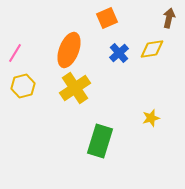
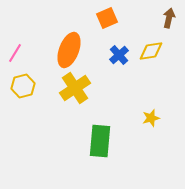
yellow diamond: moved 1 px left, 2 px down
blue cross: moved 2 px down
green rectangle: rotated 12 degrees counterclockwise
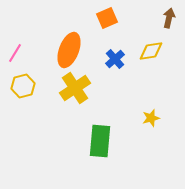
blue cross: moved 4 px left, 4 px down
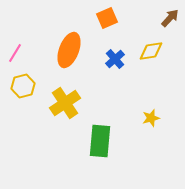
brown arrow: moved 1 px right; rotated 30 degrees clockwise
yellow cross: moved 10 px left, 15 px down
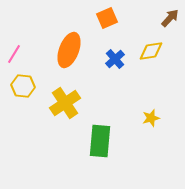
pink line: moved 1 px left, 1 px down
yellow hexagon: rotated 20 degrees clockwise
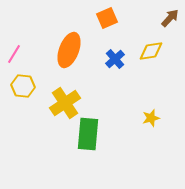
green rectangle: moved 12 px left, 7 px up
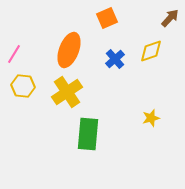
yellow diamond: rotated 10 degrees counterclockwise
yellow cross: moved 2 px right, 11 px up
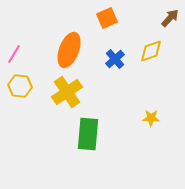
yellow hexagon: moved 3 px left
yellow star: rotated 18 degrees clockwise
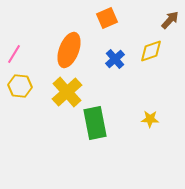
brown arrow: moved 2 px down
yellow cross: rotated 8 degrees counterclockwise
yellow star: moved 1 px left, 1 px down
green rectangle: moved 7 px right, 11 px up; rotated 16 degrees counterclockwise
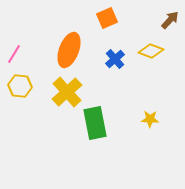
yellow diamond: rotated 40 degrees clockwise
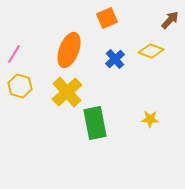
yellow hexagon: rotated 10 degrees clockwise
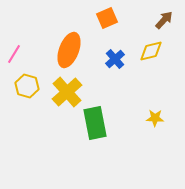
brown arrow: moved 6 px left
yellow diamond: rotated 35 degrees counterclockwise
yellow hexagon: moved 7 px right
yellow star: moved 5 px right, 1 px up
